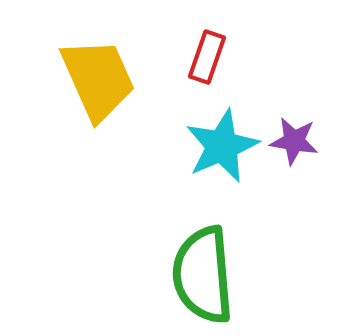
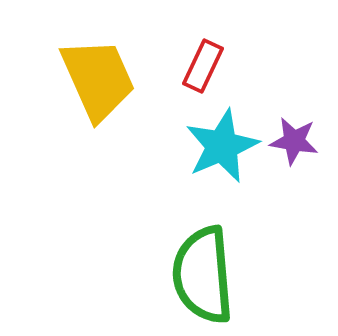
red rectangle: moved 4 px left, 9 px down; rotated 6 degrees clockwise
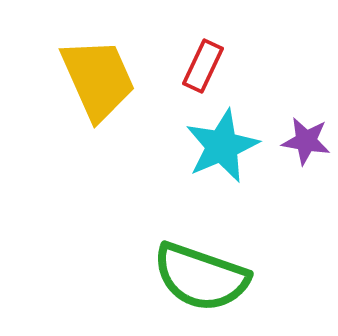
purple star: moved 12 px right
green semicircle: moved 2 px left, 2 px down; rotated 66 degrees counterclockwise
